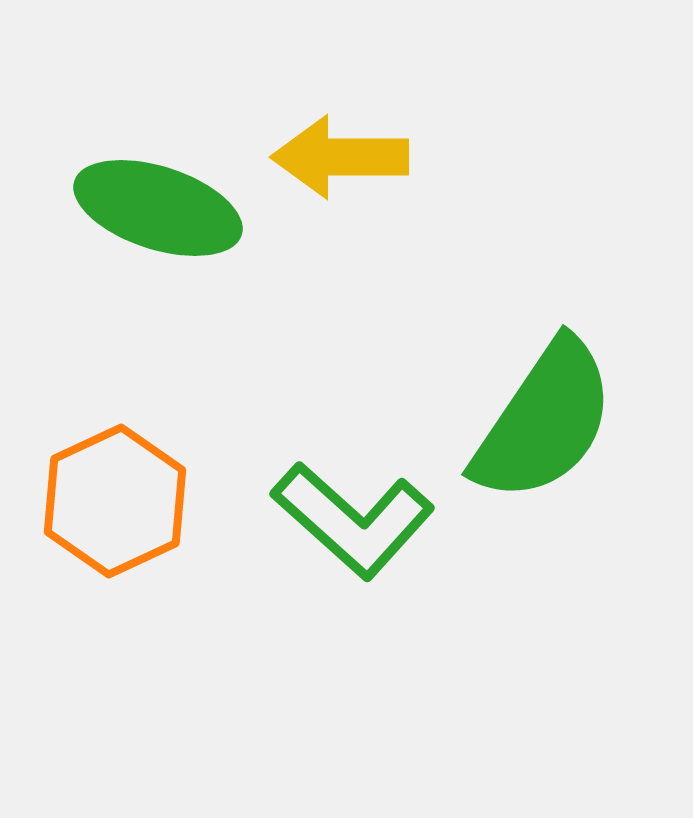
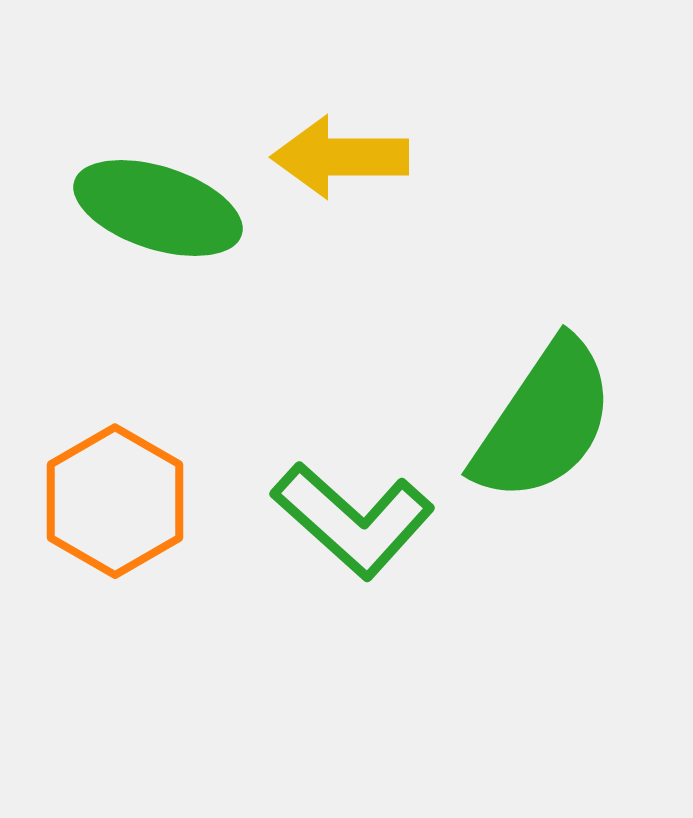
orange hexagon: rotated 5 degrees counterclockwise
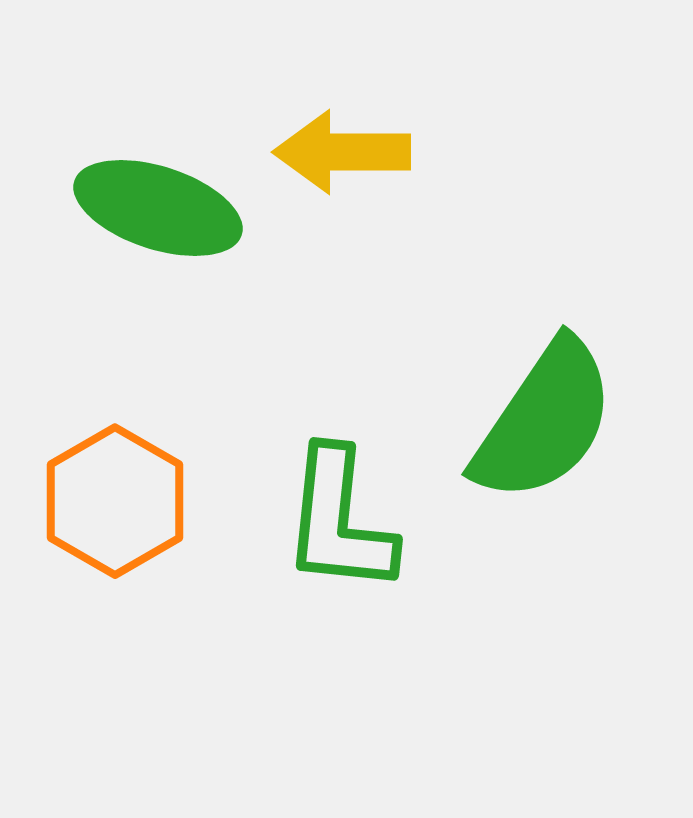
yellow arrow: moved 2 px right, 5 px up
green L-shape: moved 14 px left, 1 px down; rotated 54 degrees clockwise
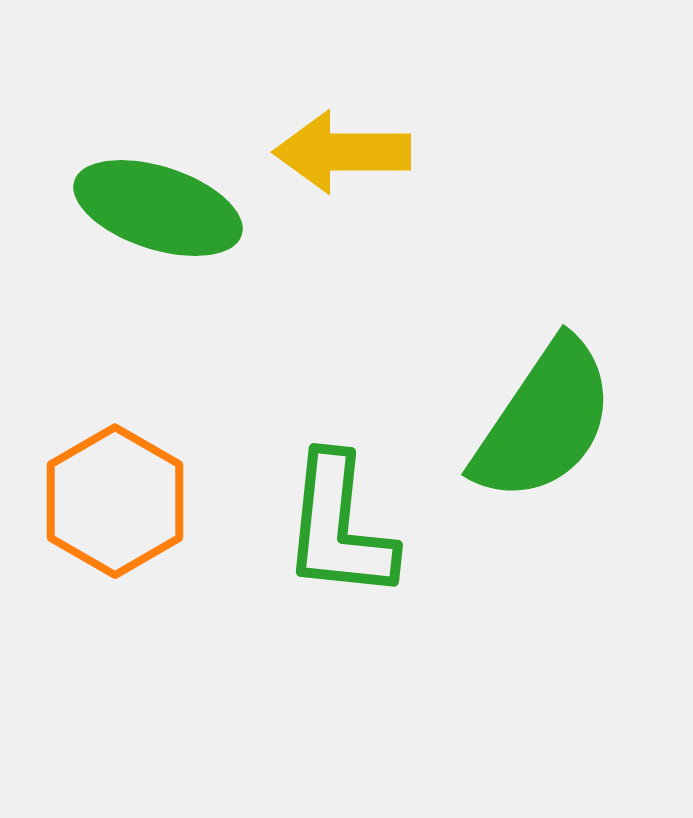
green L-shape: moved 6 px down
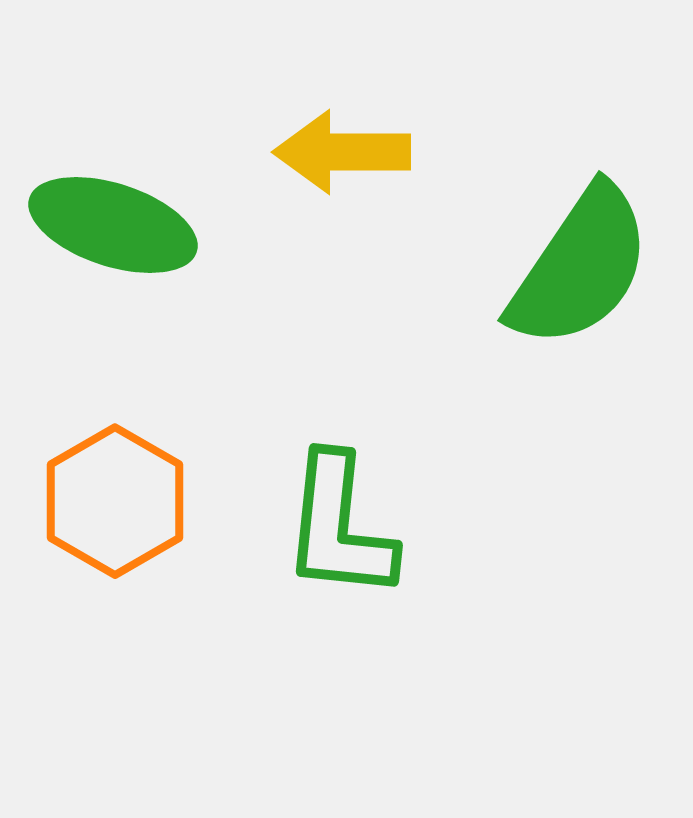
green ellipse: moved 45 px left, 17 px down
green semicircle: moved 36 px right, 154 px up
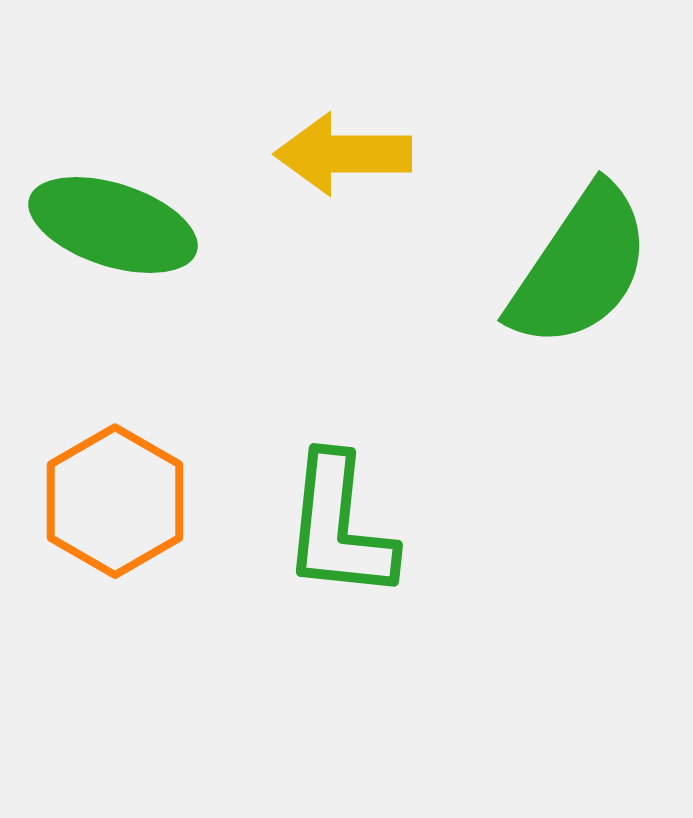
yellow arrow: moved 1 px right, 2 px down
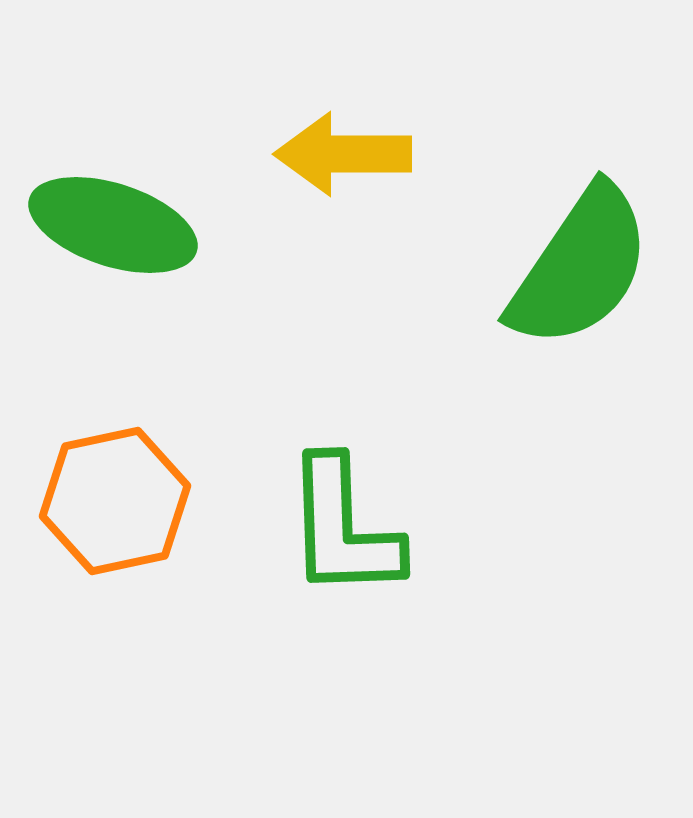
orange hexagon: rotated 18 degrees clockwise
green L-shape: moved 4 px right, 1 px down; rotated 8 degrees counterclockwise
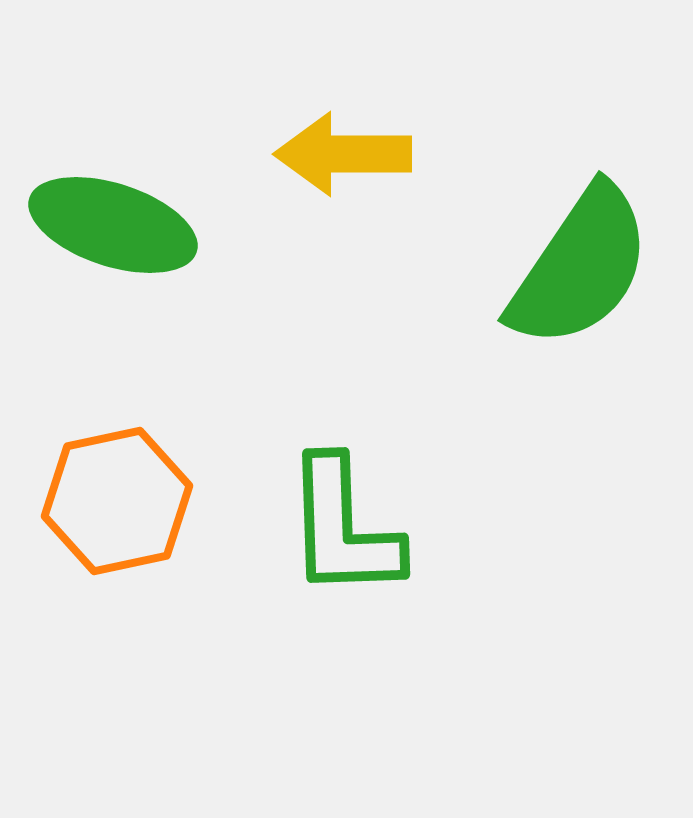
orange hexagon: moved 2 px right
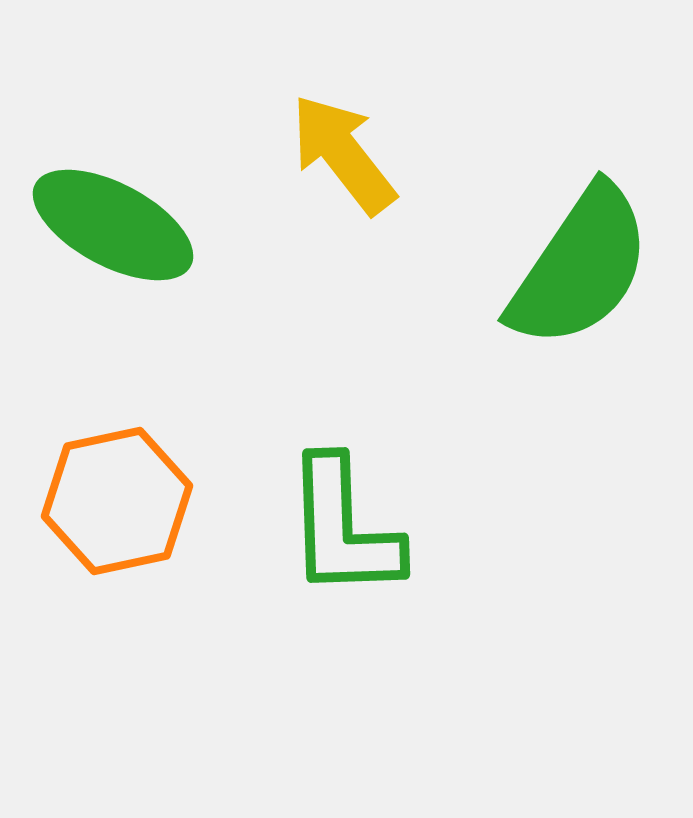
yellow arrow: rotated 52 degrees clockwise
green ellipse: rotated 10 degrees clockwise
